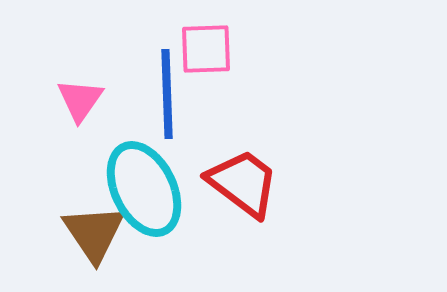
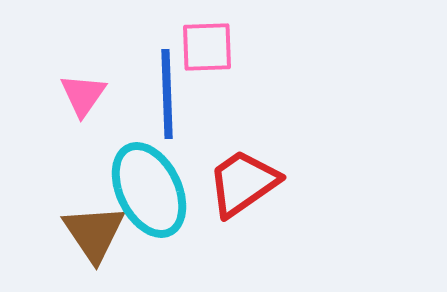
pink square: moved 1 px right, 2 px up
pink triangle: moved 3 px right, 5 px up
red trapezoid: rotated 72 degrees counterclockwise
cyan ellipse: moved 5 px right, 1 px down
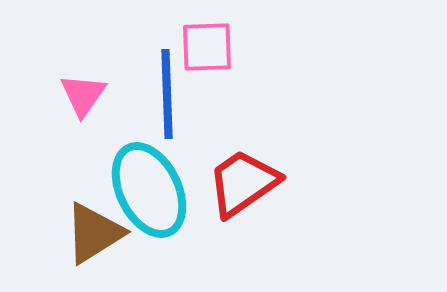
brown triangle: rotated 32 degrees clockwise
